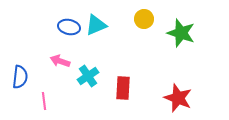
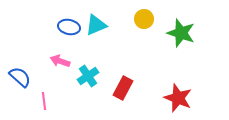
blue semicircle: rotated 55 degrees counterclockwise
red rectangle: rotated 25 degrees clockwise
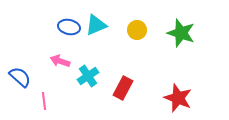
yellow circle: moved 7 px left, 11 px down
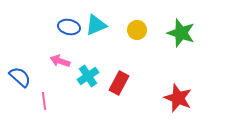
red rectangle: moved 4 px left, 5 px up
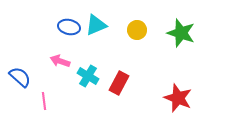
cyan cross: rotated 25 degrees counterclockwise
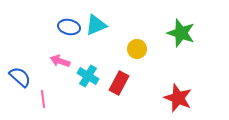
yellow circle: moved 19 px down
pink line: moved 1 px left, 2 px up
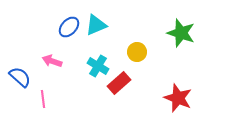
blue ellipse: rotated 60 degrees counterclockwise
yellow circle: moved 3 px down
pink arrow: moved 8 px left
cyan cross: moved 10 px right, 10 px up
red rectangle: rotated 20 degrees clockwise
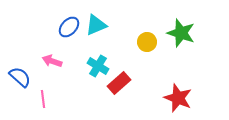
yellow circle: moved 10 px right, 10 px up
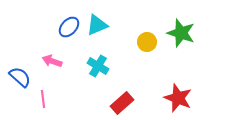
cyan triangle: moved 1 px right
red rectangle: moved 3 px right, 20 px down
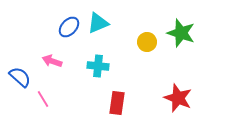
cyan triangle: moved 1 px right, 2 px up
cyan cross: rotated 25 degrees counterclockwise
pink line: rotated 24 degrees counterclockwise
red rectangle: moved 5 px left; rotated 40 degrees counterclockwise
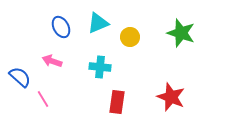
blue ellipse: moved 8 px left; rotated 70 degrees counterclockwise
yellow circle: moved 17 px left, 5 px up
cyan cross: moved 2 px right, 1 px down
red star: moved 7 px left, 1 px up
red rectangle: moved 1 px up
